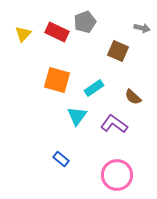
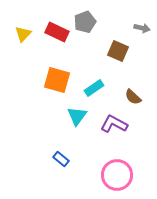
purple L-shape: rotated 8 degrees counterclockwise
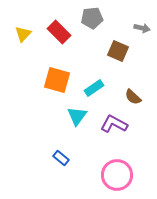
gray pentagon: moved 7 px right, 4 px up; rotated 15 degrees clockwise
red rectangle: moved 2 px right; rotated 20 degrees clockwise
blue rectangle: moved 1 px up
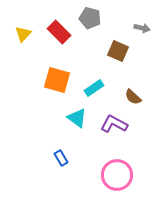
gray pentagon: moved 2 px left; rotated 20 degrees clockwise
cyan triangle: moved 2 px down; rotated 30 degrees counterclockwise
blue rectangle: rotated 21 degrees clockwise
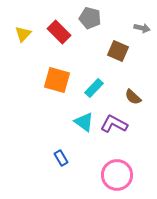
cyan rectangle: rotated 12 degrees counterclockwise
cyan triangle: moved 7 px right, 4 px down
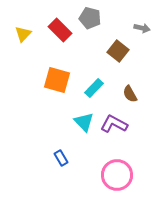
red rectangle: moved 1 px right, 2 px up
brown square: rotated 15 degrees clockwise
brown semicircle: moved 3 px left, 3 px up; rotated 18 degrees clockwise
cyan triangle: rotated 10 degrees clockwise
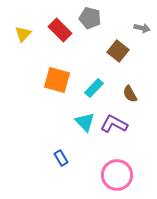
cyan triangle: moved 1 px right
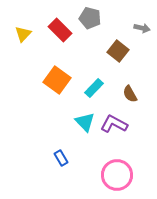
orange square: rotated 20 degrees clockwise
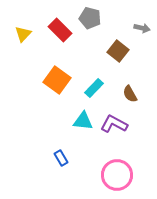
cyan triangle: moved 2 px left, 1 px up; rotated 40 degrees counterclockwise
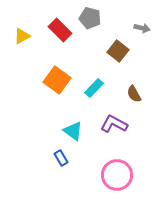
yellow triangle: moved 1 px left, 2 px down; rotated 18 degrees clockwise
brown semicircle: moved 4 px right
cyan triangle: moved 10 px left, 10 px down; rotated 30 degrees clockwise
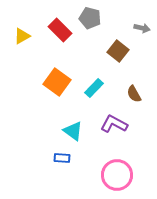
orange square: moved 2 px down
blue rectangle: moved 1 px right; rotated 56 degrees counterclockwise
